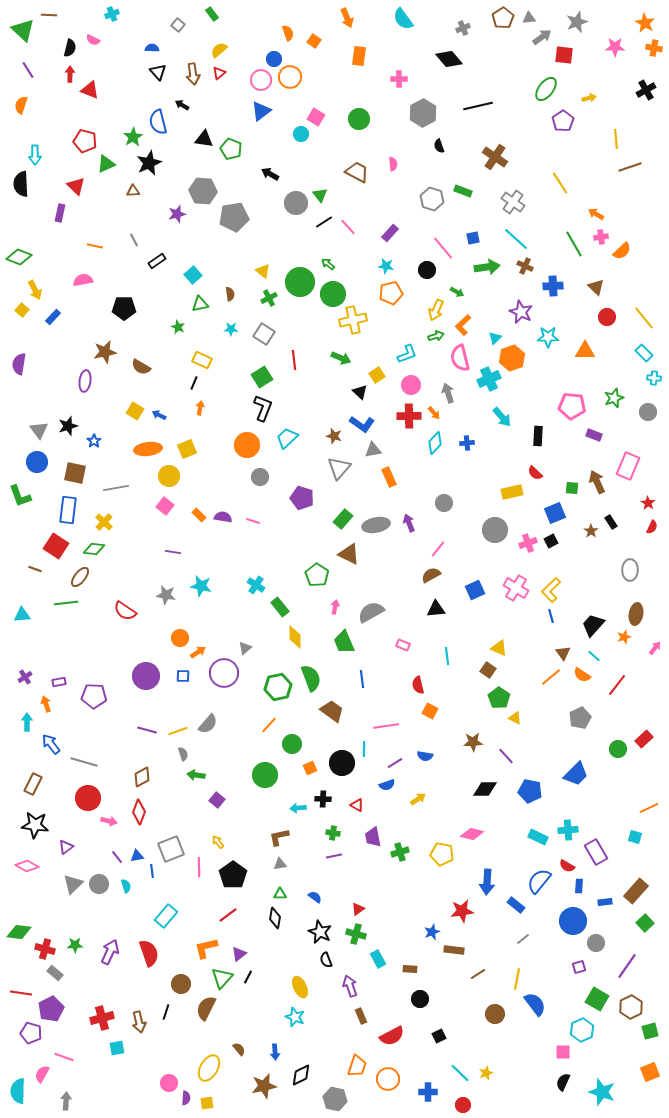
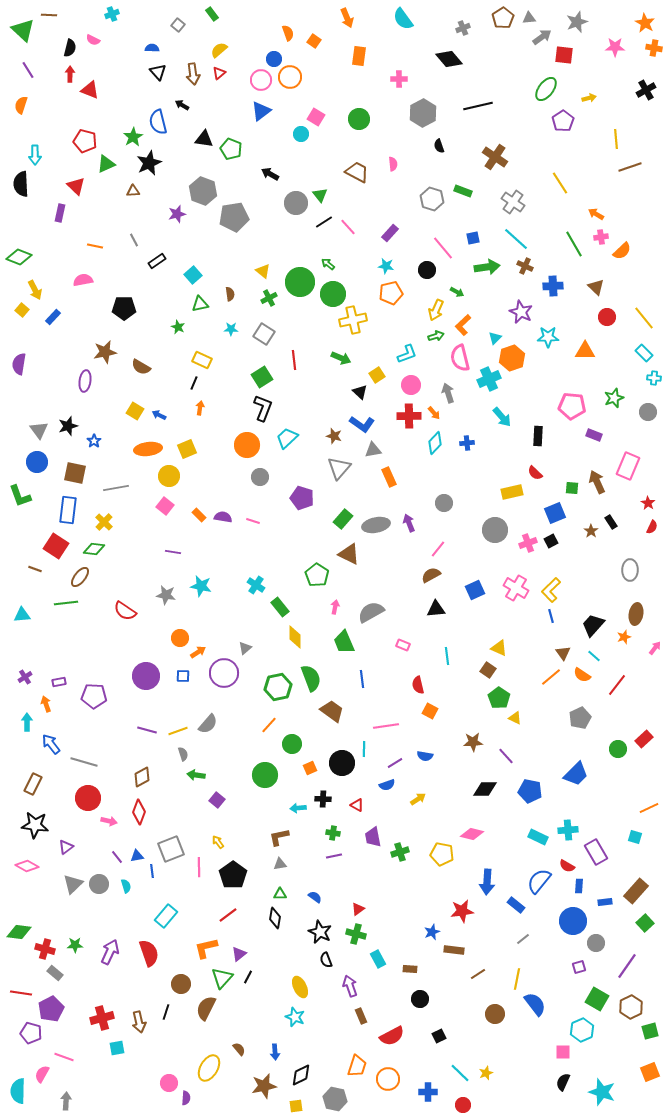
gray hexagon at (203, 191): rotated 16 degrees clockwise
yellow square at (207, 1103): moved 89 px right, 3 px down
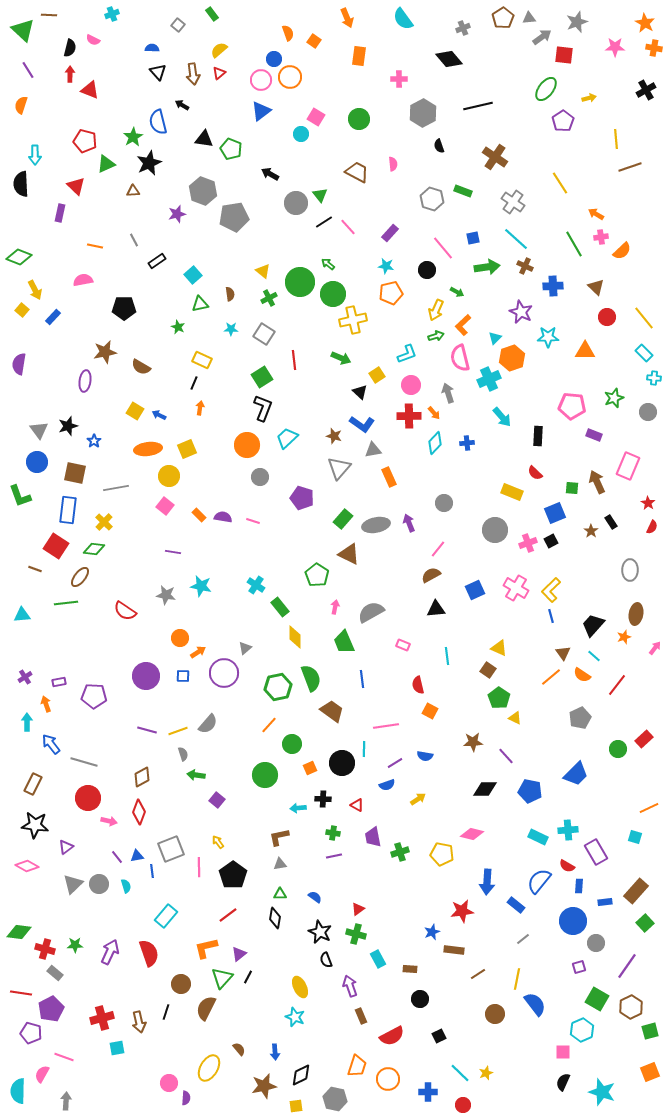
yellow rectangle at (512, 492): rotated 35 degrees clockwise
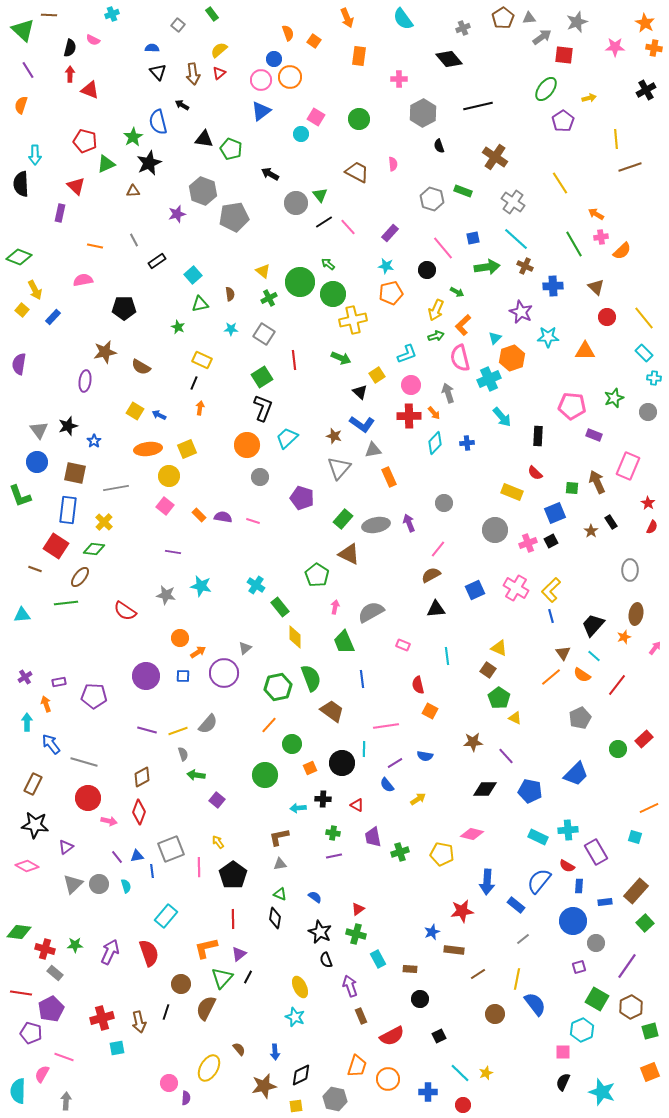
blue semicircle at (387, 785): rotated 70 degrees clockwise
green triangle at (280, 894): rotated 24 degrees clockwise
red line at (228, 915): moved 5 px right, 4 px down; rotated 54 degrees counterclockwise
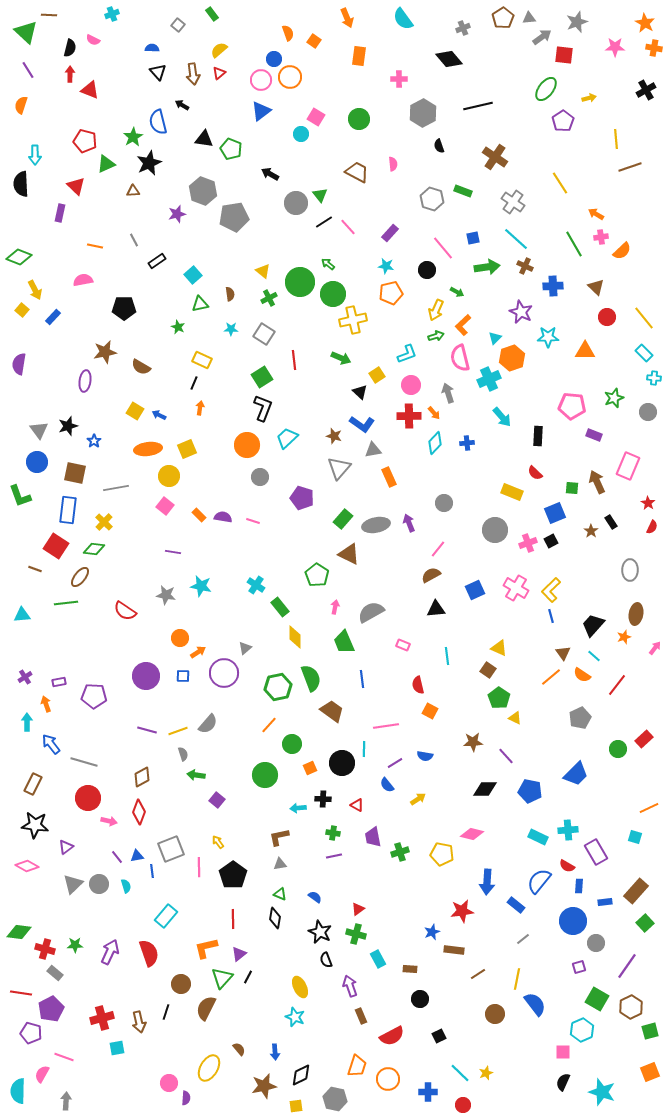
green triangle at (23, 30): moved 3 px right, 2 px down
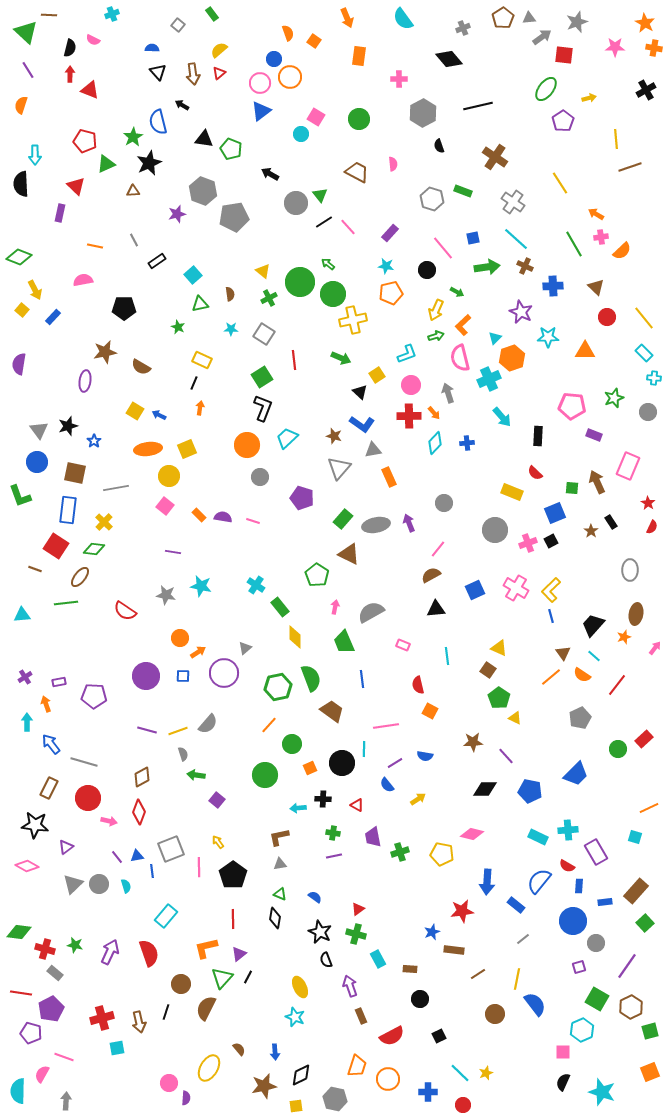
pink circle at (261, 80): moved 1 px left, 3 px down
brown rectangle at (33, 784): moved 16 px right, 4 px down
green star at (75, 945): rotated 14 degrees clockwise
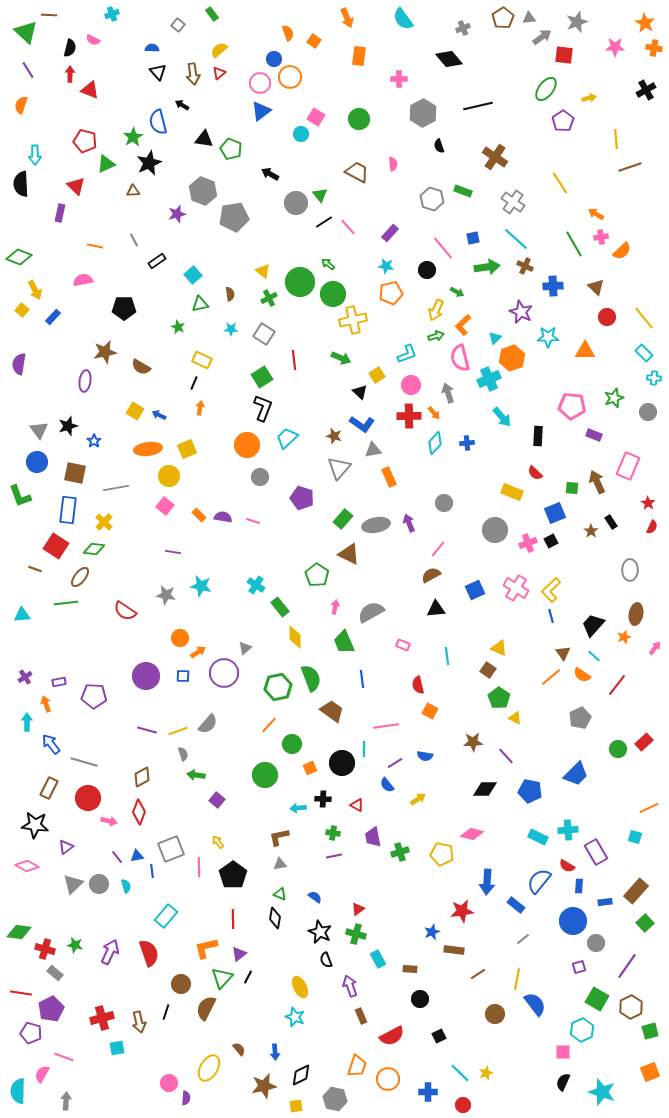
red rectangle at (644, 739): moved 3 px down
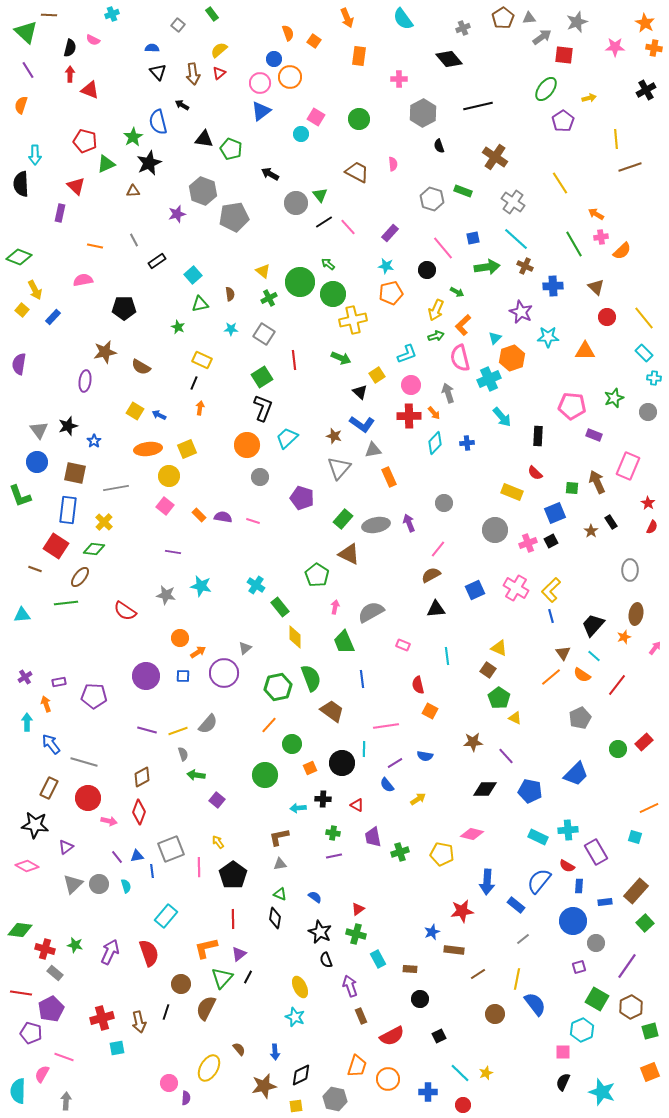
green diamond at (19, 932): moved 1 px right, 2 px up
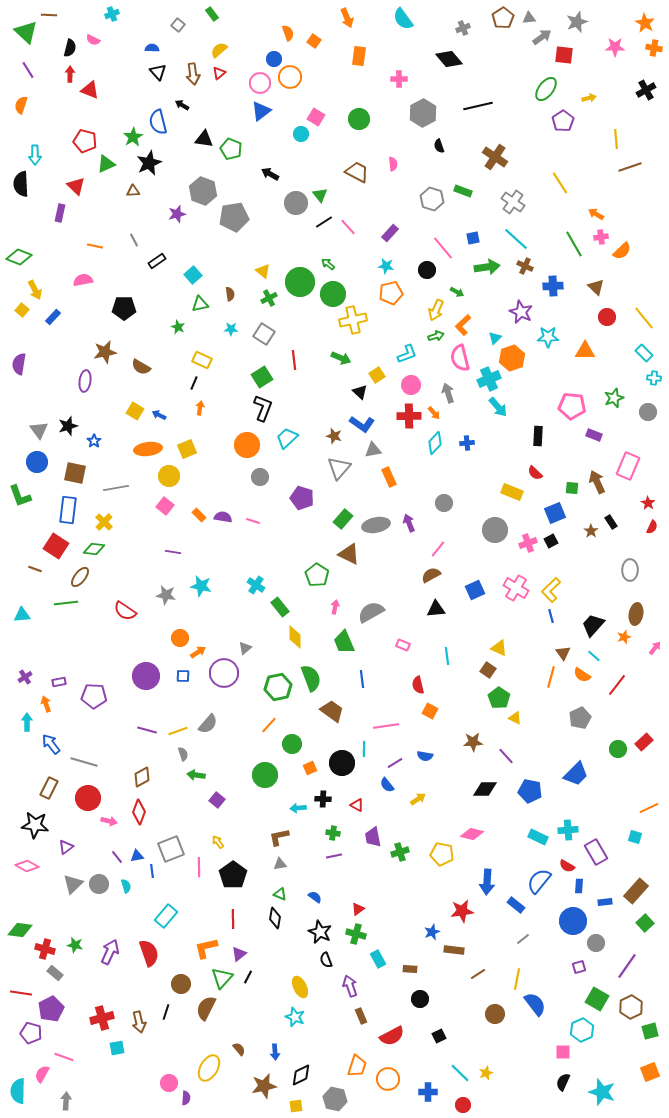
cyan arrow at (502, 417): moved 4 px left, 10 px up
orange line at (551, 677): rotated 35 degrees counterclockwise
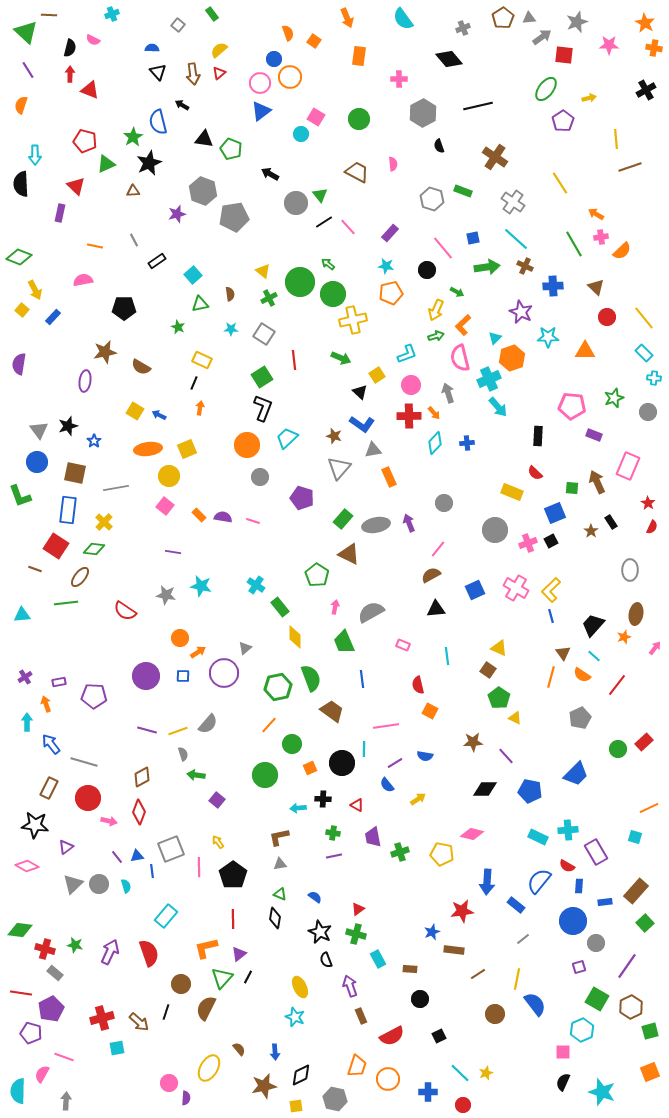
pink star at (615, 47): moved 6 px left, 2 px up
brown arrow at (139, 1022): rotated 35 degrees counterclockwise
